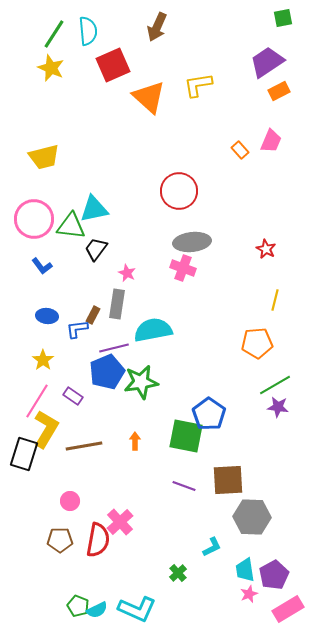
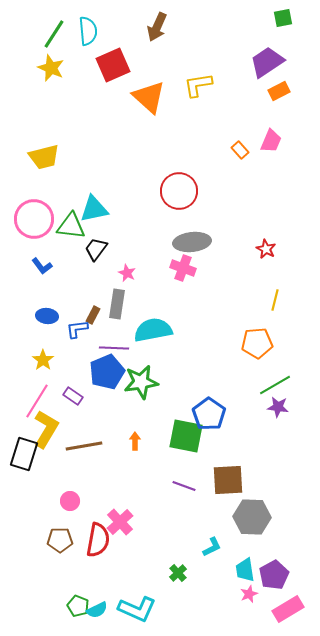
purple line at (114, 348): rotated 16 degrees clockwise
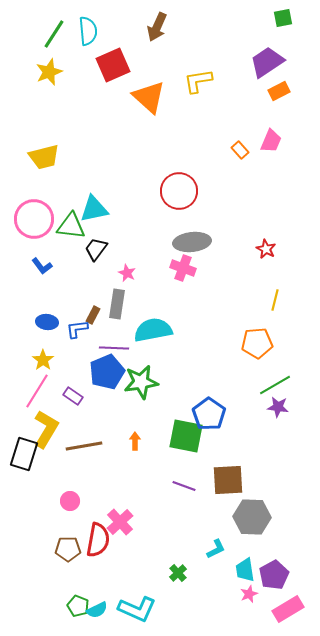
yellow star at (51, 68): moved 2 px left, 4 px down; rotated 28 degrees clockwise
yellow L-shape at (198, 85): moved 4 px up
blue ellipse at (47, 316): moved 6 px down
pink line at (37, 401): moved 10 px up
brown pentagon at (60, 540): moved 8 px right, 9 px down
cyan L-shape at (212, 547): moved 4 px right, 2 px down
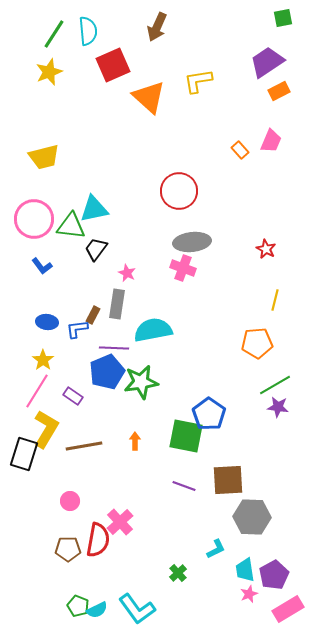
cyan L-shape at (137, 609): rotated 30 degrees clockwise
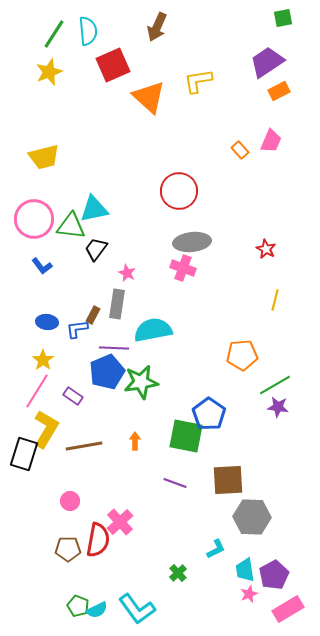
orange pentagon at (257, 343): moved 15 px left, 12 px down
purple line at (184, 486): moved 9 px left, 3 px up
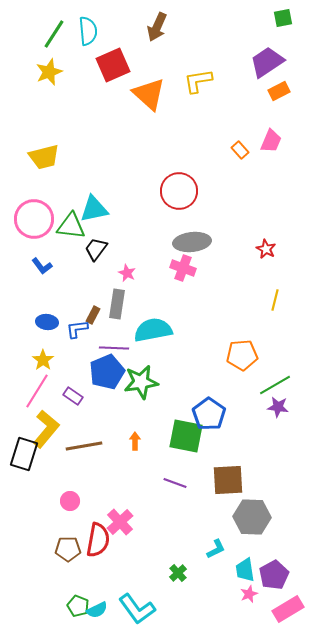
orange triangle at (149, 97): moved 3 px up
yellow L-shape at (46, 429): rotated 9 degrees clockwise
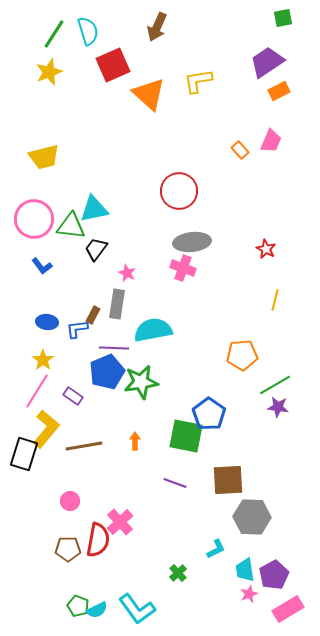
cyan semicircle at (88, 31): rotated 12 degrees counterclockwise
